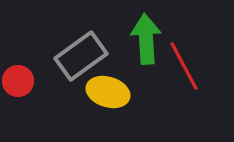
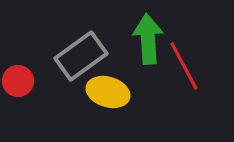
green arrow: moved 2 px right
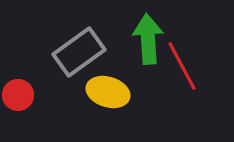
gray rectangle: moved 2 px left, 4 px up
red line: moved 2 px left
red circle: moved 14 px down
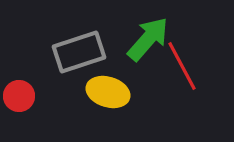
green arrow: rotated 45 degrees clockwise
gray rectangle: rotated 18 degrees clockwise
red circle: moved 1 px right, 1 px down
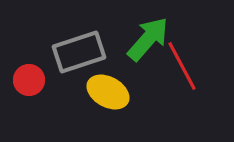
yellow ellipse: rotated 12 degrees clockwise
red circle: moved 10 px right, 16 px up
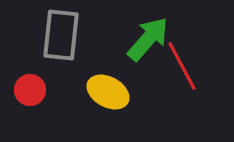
gray rectangle: moved 18 px left, 17 px up; rotated 66 degrees counterclockwise
red circle: moved 1 px right, 10 px down
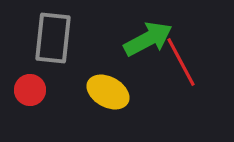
gray rectangle: moved 8 px left, 3 px down
green arrow: rotated 21 degrees clockwise
red line: moved 1 px left, 4 px up
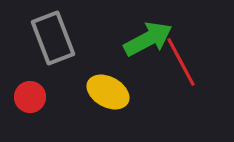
gray rectangle: rotated 27 degrees counterclockwise
red circle: moved 7 px down
